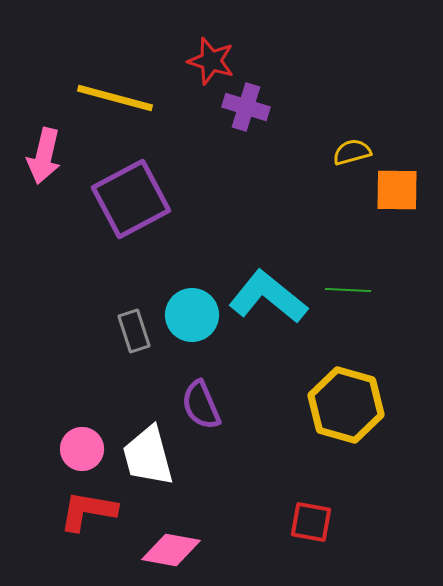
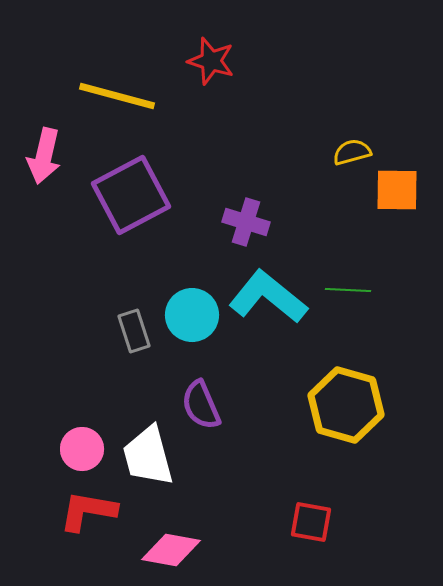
yellow line: moved 2 px right, 2 px up
purple cross: moved 115 px down
purple square: moved 4 px up
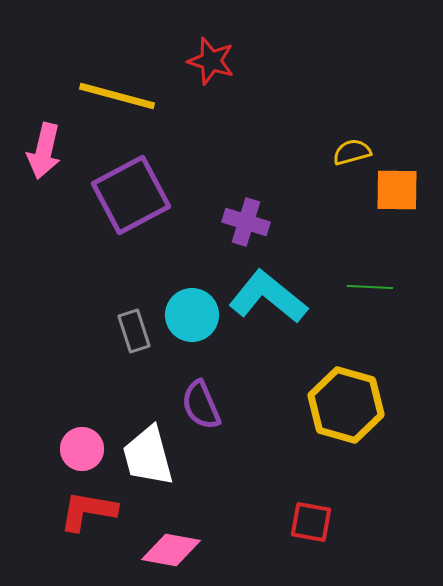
pink arrow: moved 5 px up
green line: moved 22 px right, 3 px up
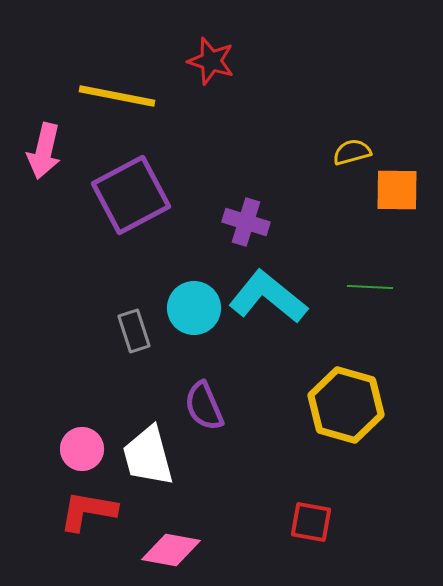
yellow line: rotated 4 degrees counterclockwise
cyan circle: moved 2 px right, 7 px up
purple semicircle: moved 3 px right, 1 px down
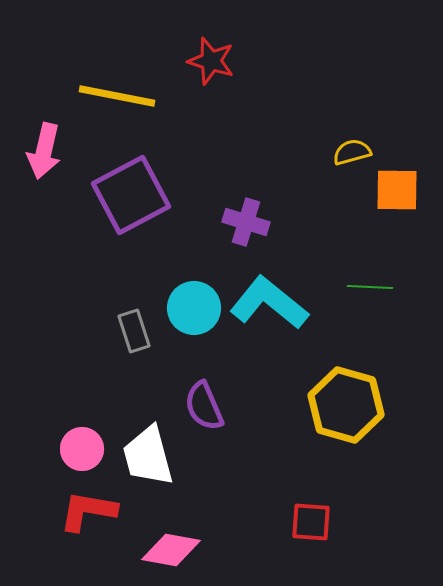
cyan L-shape: moved 1 px right, 6 px down
red square: rotated 6 degrees counterclockwise
